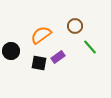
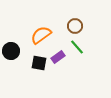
green line: moved 13 px left
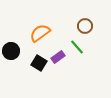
brown circle: moved 10 px right
orange semicircle: moved 1 px left, 2 px up
black square: rotated 21 degrees clockwise
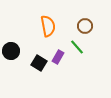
orange semicircle: moved 8 px right, 7 px up; rotated 115 degrees clockwise
purple rectangle: rotated 24 degrees counterclockwise
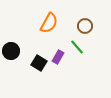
orange semicircle: moved 1 px right, 3 px up; rotated 40 degrees clockwise
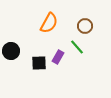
black square: rotated 35 degrees counterclockwise
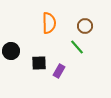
orange semicircle: rotated 30 degrees counterclockwise
purple rectangle: moved 1 px right, 14 px down
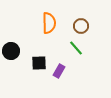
brown circle: moved 4 px left
green line: moved 1 px left, 1 px down
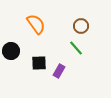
orange semicircle: moved 13 px left, 1 px down; rotated 35 degrees counterclockwise
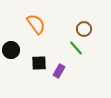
brown circle: moved 3 px right, 3 px down
black circle: moved 1 px up
